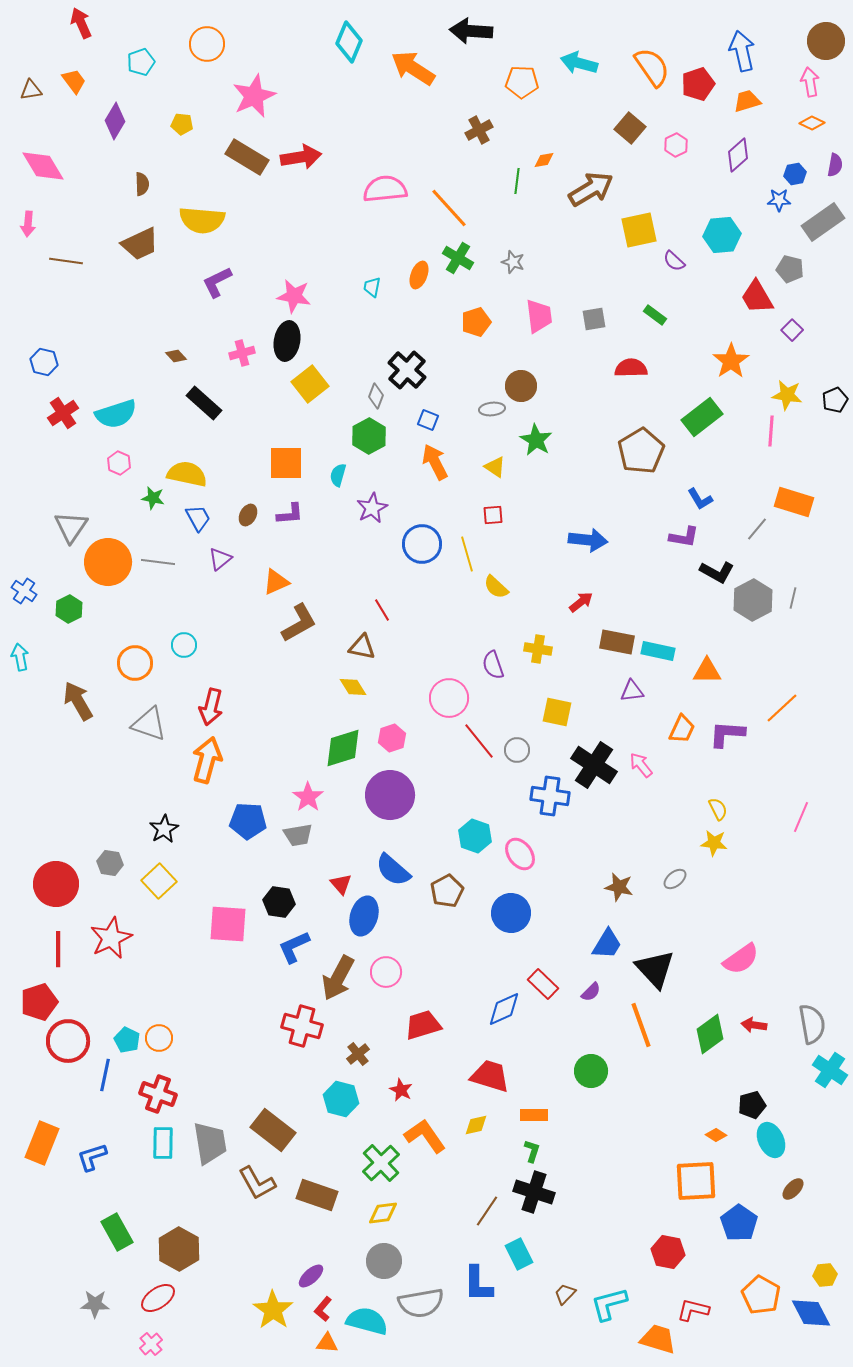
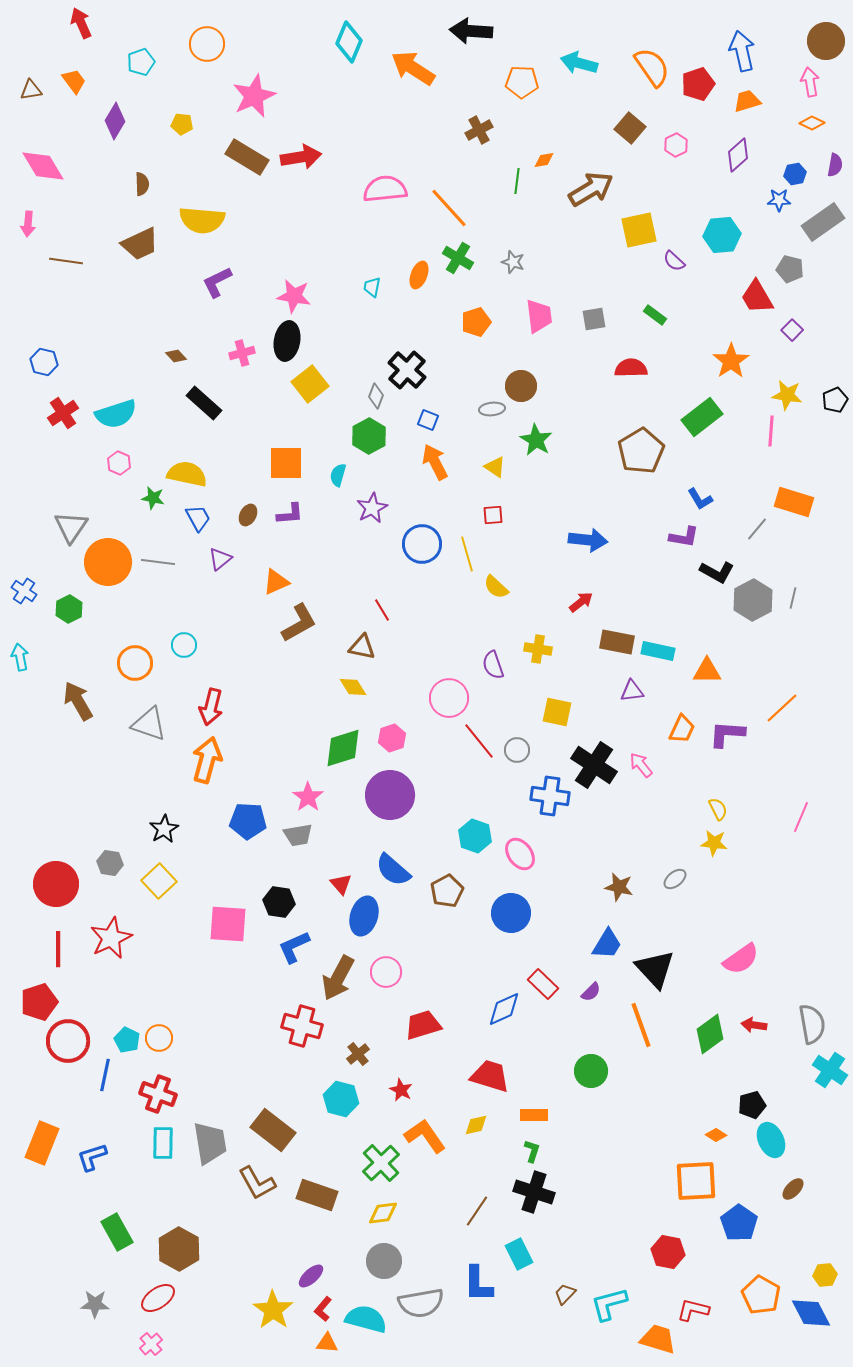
brown line at (487, 1211): moved 10 px left
cyan semicircle at (367, 1321): moved 1 px left, 2 px up
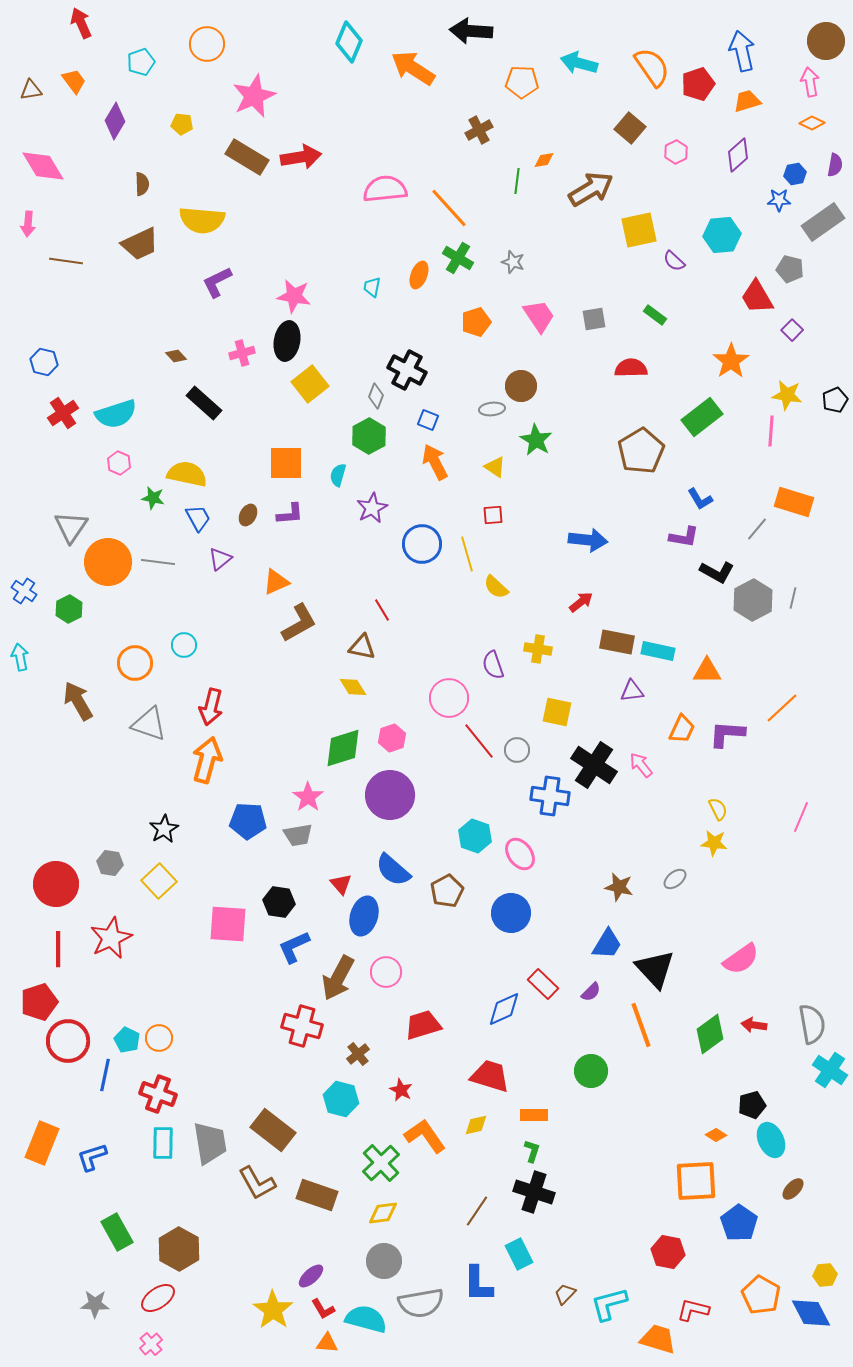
pink hexagon at (676, 145): moved 7 px down
pink trapezoid at (539, 316): rotated 27 degrees counterclockwise
black cross at (407, 370): rotated 15 degrees counterclockwise
red L-shape at (323, 1309): rotated 70 degrees counterclockwise
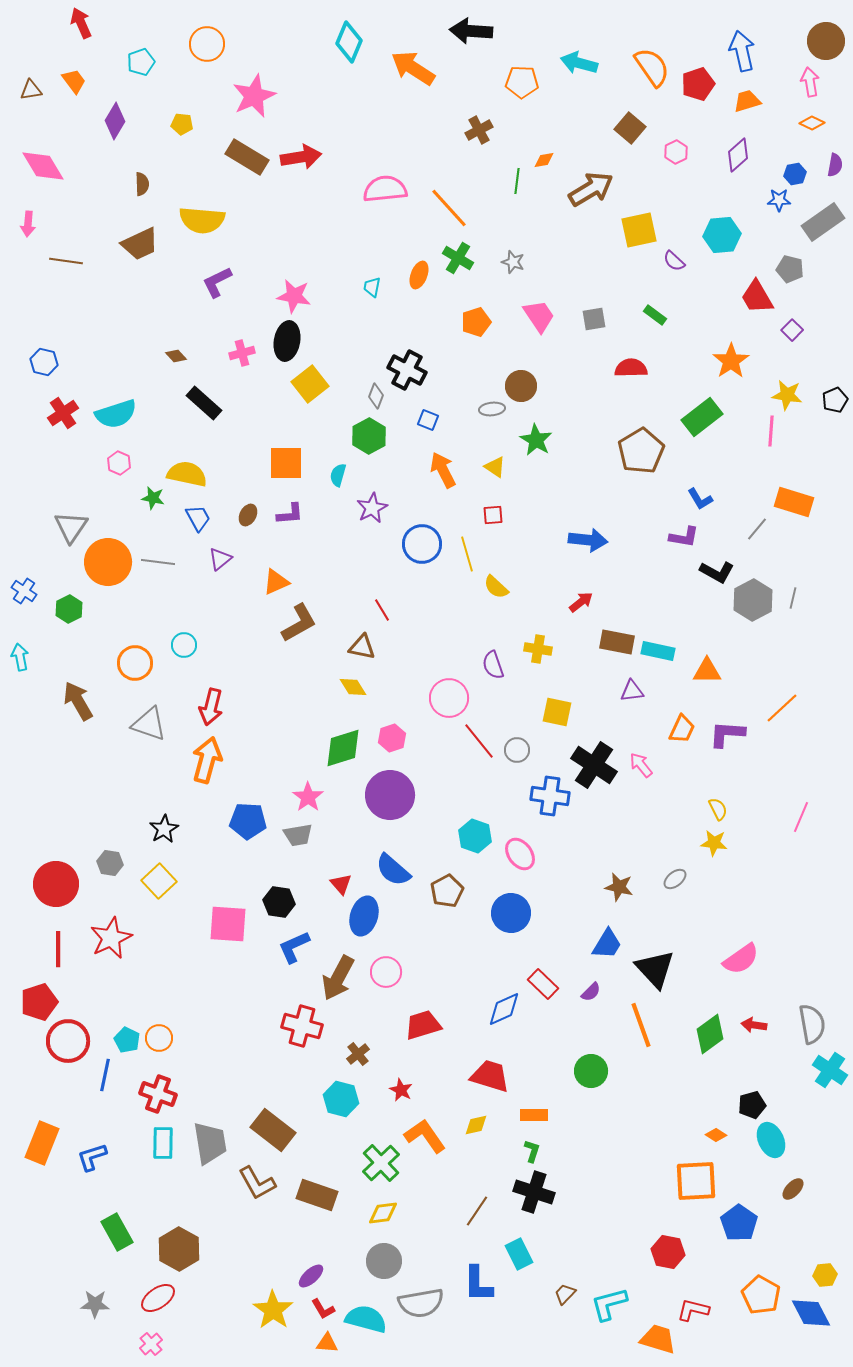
orange arrow at (435, 462): moved 8 px right, 8 px down
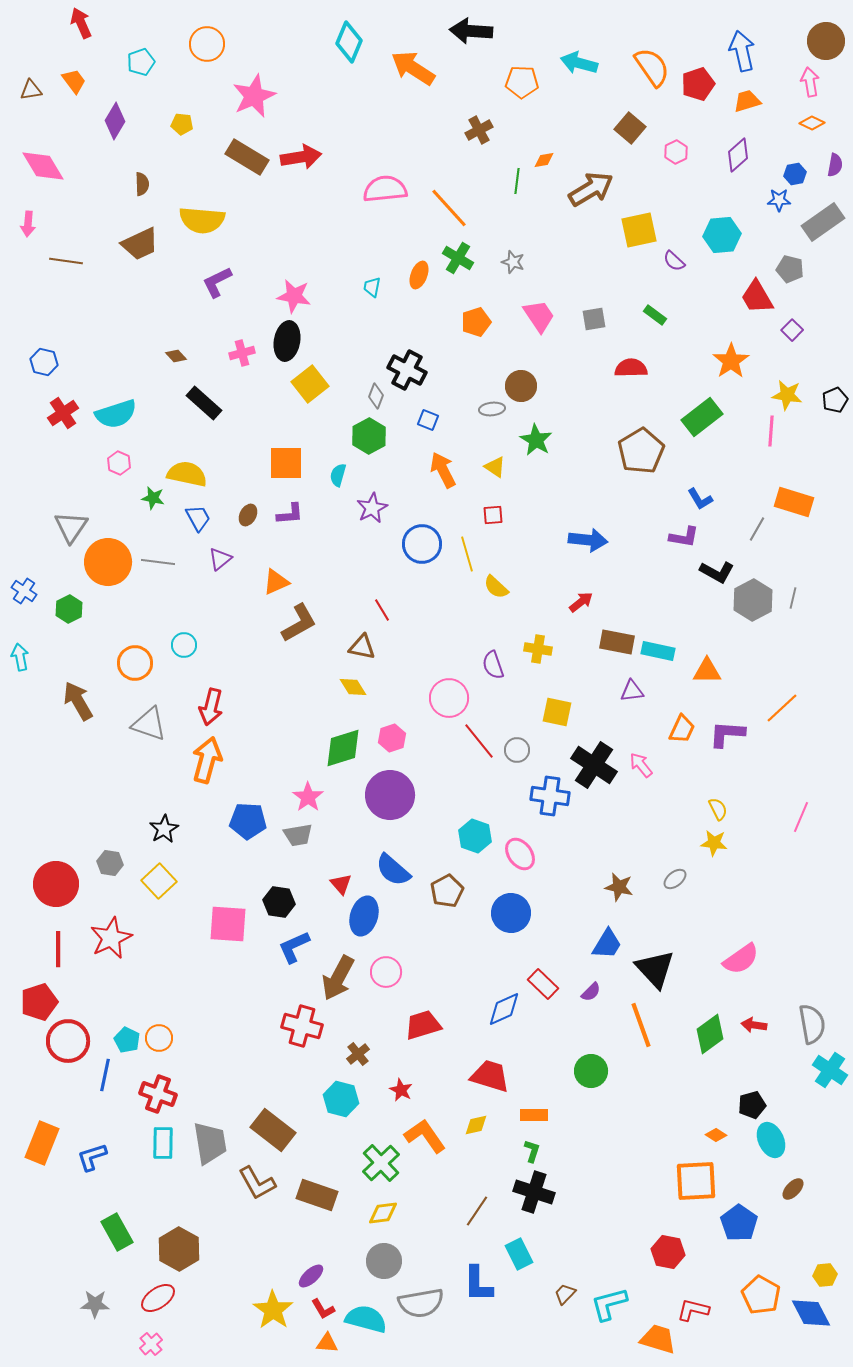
gray line at (757, 529): rotated 10 degrees counterclockwise
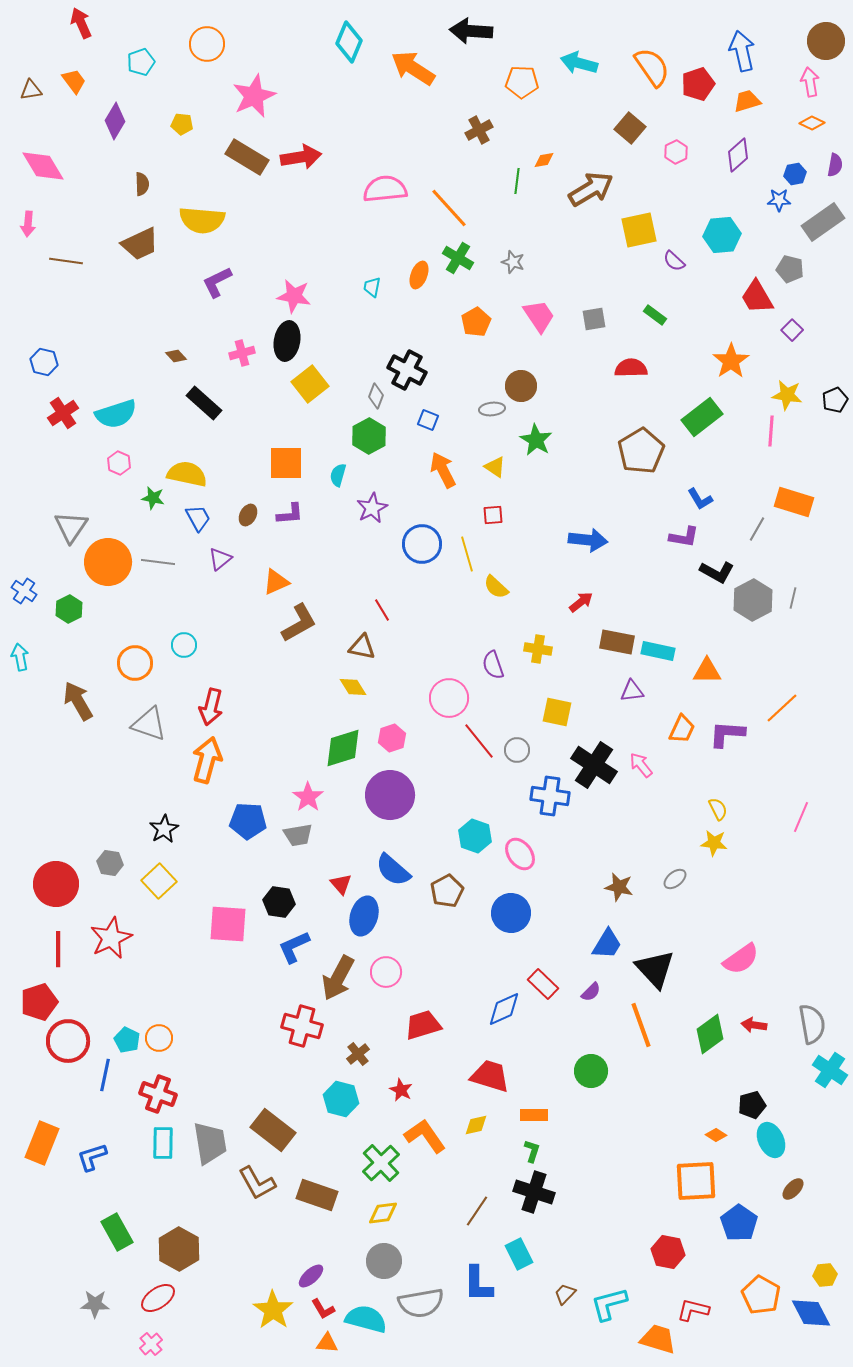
orange pentagon at (476, 322): rotated 12 degrees counterclockwise
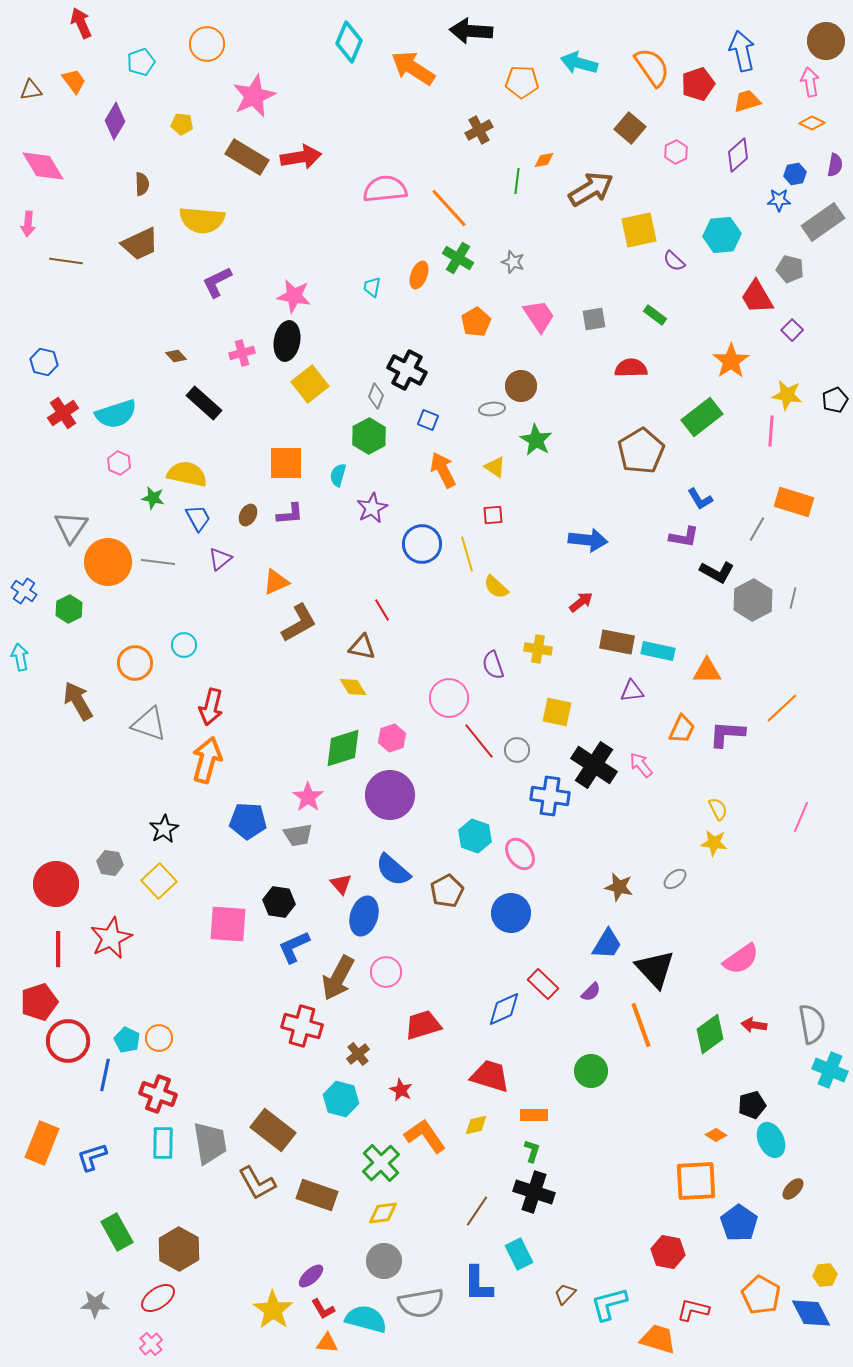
cyan cross at (830, 1070): rotated 12 degrees counterclockwise
